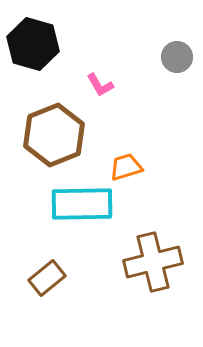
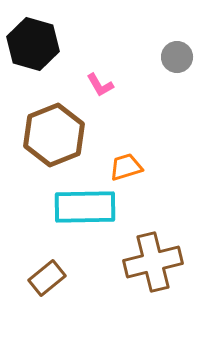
cyan rectangle: moved 3 px right, 3 px down
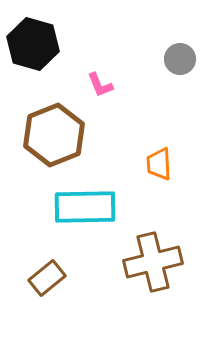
gray circle: moved 3 px right, 2 px down
pink L-shape: rotated 8 degrees clockwise
orange trapezoid: moved 33 px right, 3 px up; rotated 76 degrees counterclockwise
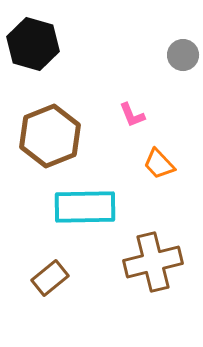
gray circle: moved 3 px right, 4 px up
pink L-shape: moved 32 px right, 30 px down
brown hexagon: moved 4 px left, 1 px down
orange trapezoid: rotated 40 degrees counterclockwise
brown rectangle: moved 3 px right
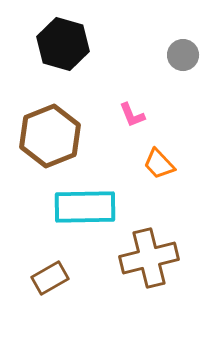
black hexagon: moved 30 px right
brown cross: moved 4 px left, 4 px up
brown rectangle: rotated 9 degrees clockwise
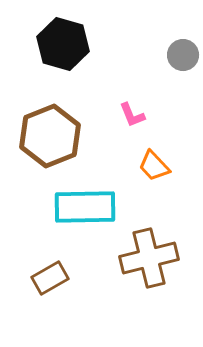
orange trapezoid: moved 5 px left, 2 px down
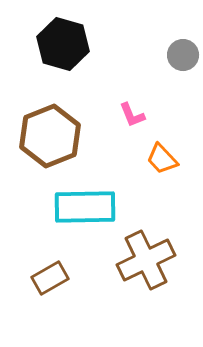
orange trapezoid: moved 8 px right, 7 px up
brown cross: moved 3 px left, 2 px down; rotated 12 degrees counterclockwise
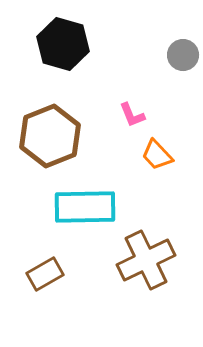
orange trapezoid: moved 5 px left, 4 px up
brown rectangle: moved 5 px left, 4 px up
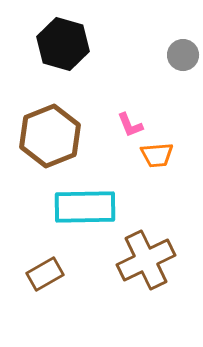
pink L-shape: moved 2 px left, 10 px down
orange trapezoid: rotated 52 degrees counterclockwise
